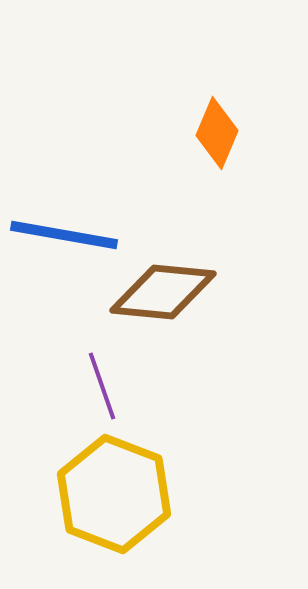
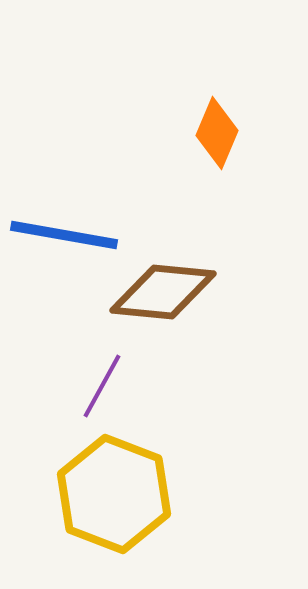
purple line: rotated 48 degrees clockwise
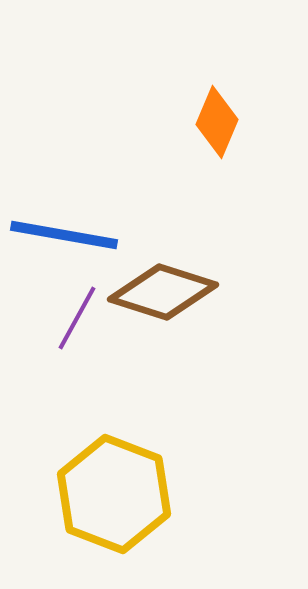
orange diamond: moved 11 px up
brown diamond: rotated 12 degrees clockwise
purple line: moved 25 px left, 68 px up
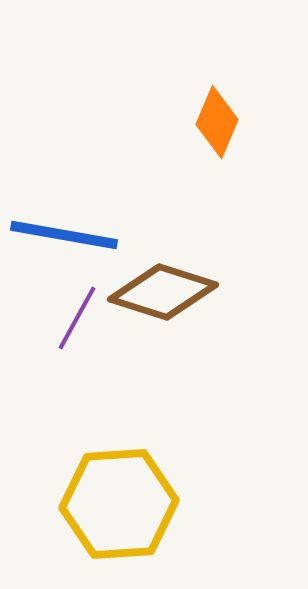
yellow hexagon: moved 5 px right, 10 px down; rotated 25 degrees counterclockwise
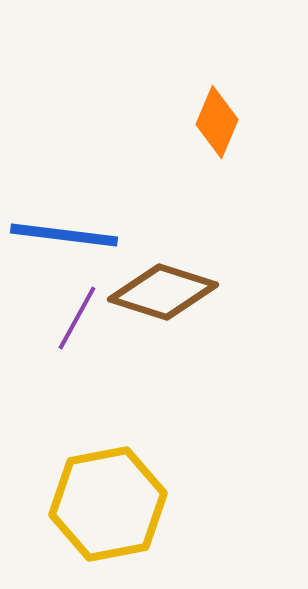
blue line: rotated 3 degrees counterclockwise
yellow hexagon: moved 11 px left; rotated 7 degrees counterclockwise
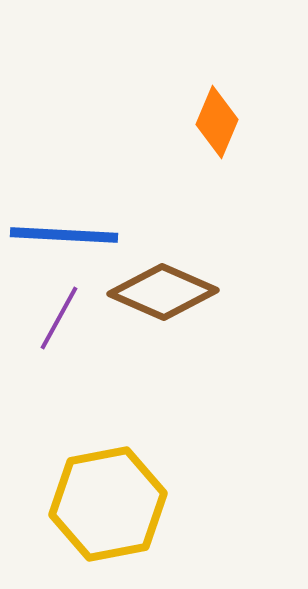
blue line: rotated 4 degrees counterclockwise
brown diamond: rotated 6 degrees clockwise
purple line: moved 18 px left
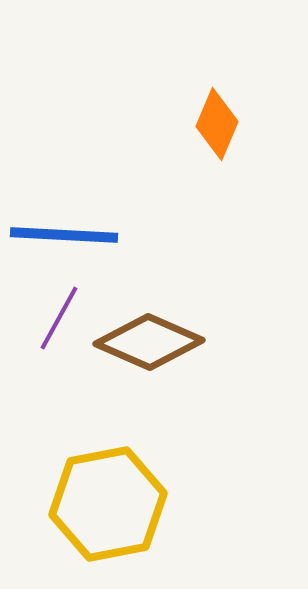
orange diamond: moved 2 px down
brown diamond: moved 14 px left, 50 px down
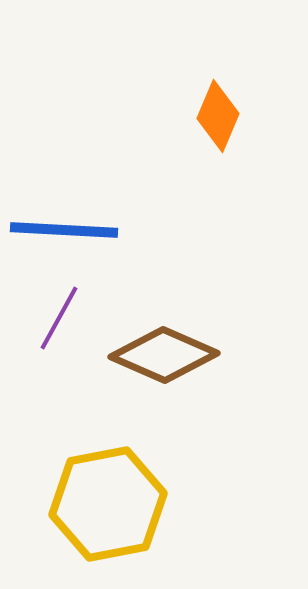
orange diamond: moved 1 px right, 8 px up
blue line: moved 5 px up
brown diamond: moved 15 px right, 13 px down
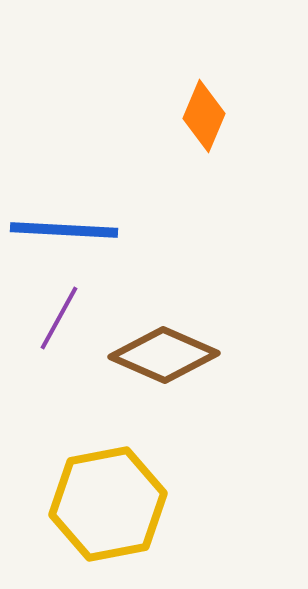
orange diamond: moved 14 px left
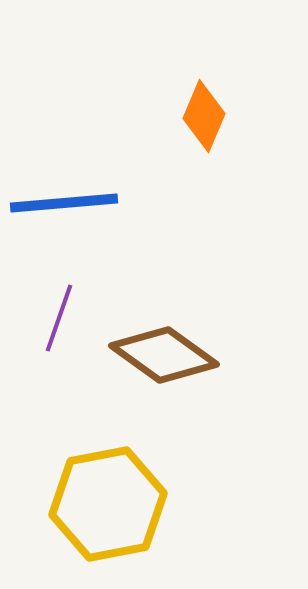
blue line: moved 27 px up; rotated 8 degrees counterclockwise
purple line: rotated 10 degrees counterclockwise
brown diamond: rotated 12 degrees clockwise
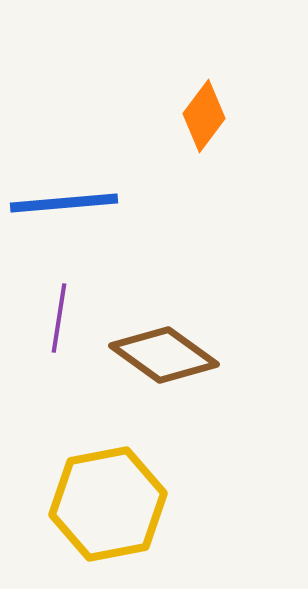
orange diamond: rotated 14 degrees clockwise
purple line: rotated 10 degrees counterclockwise
